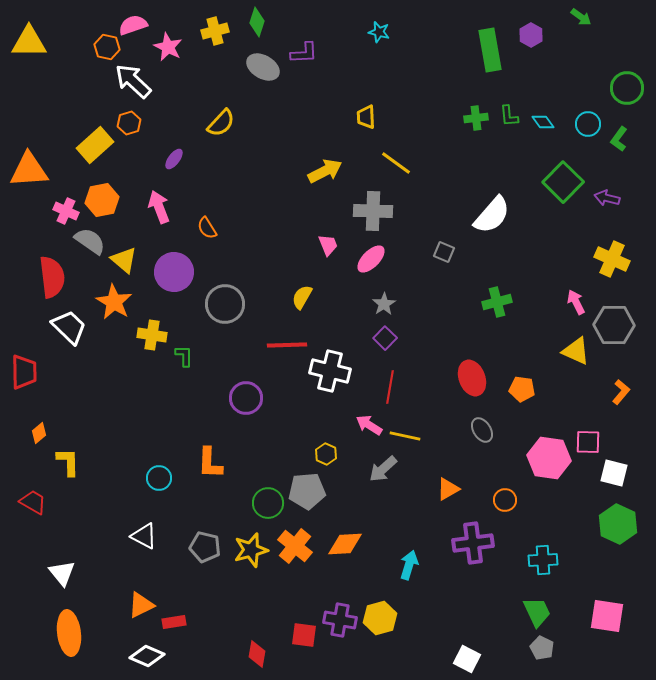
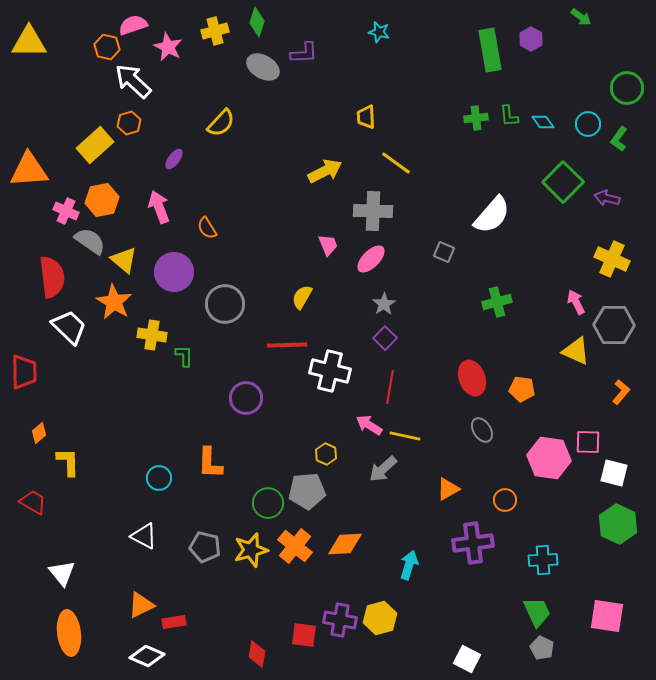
purple hexagon at (531, 35): moved 4 px down
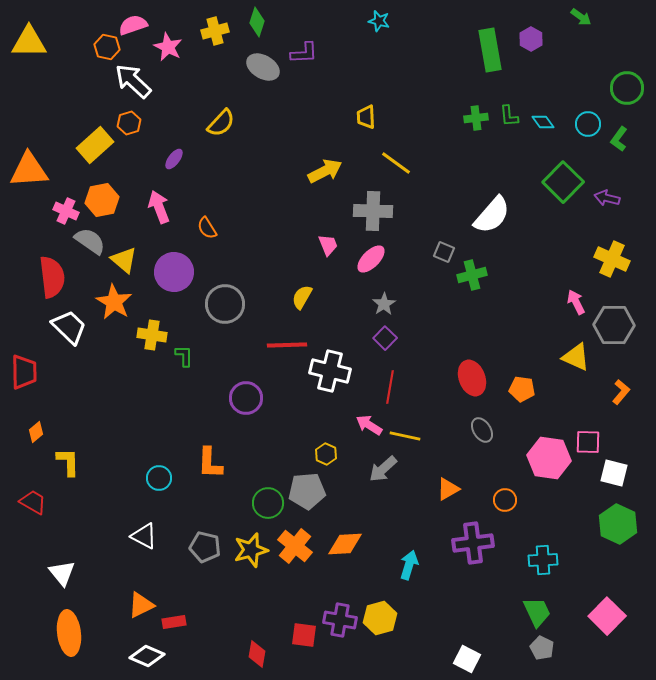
cyan star at (379, 32): moved 11 px up
green cross at (497, 302): moved 25 px left, 27 px up
yellow triangle at (576, 351): moved 6 px down
orange diamond at (39, 433): moved 3 px left, 1 px up
pink square at (607, 616): rotated 36 degrees clockwise
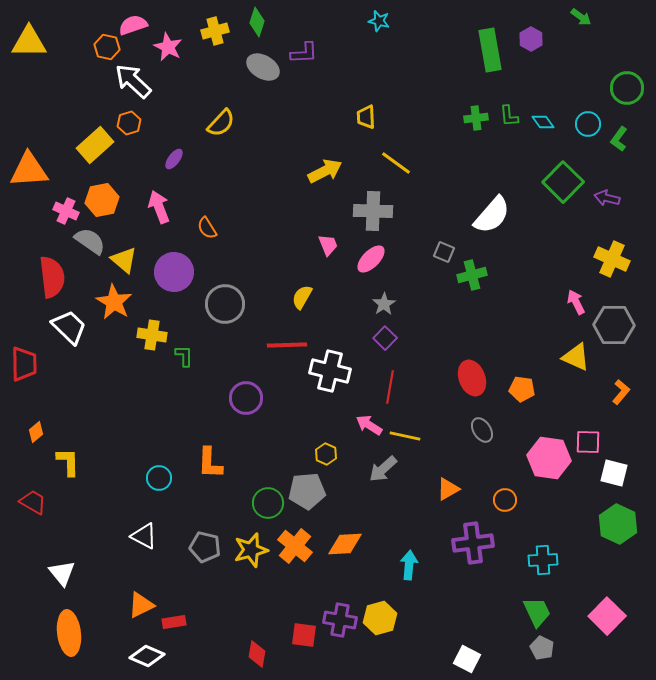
red trapezoid at (24, 372): moved 8 px up
cyan arrow at (409, 565): rotated 12 degrees counterclockwise
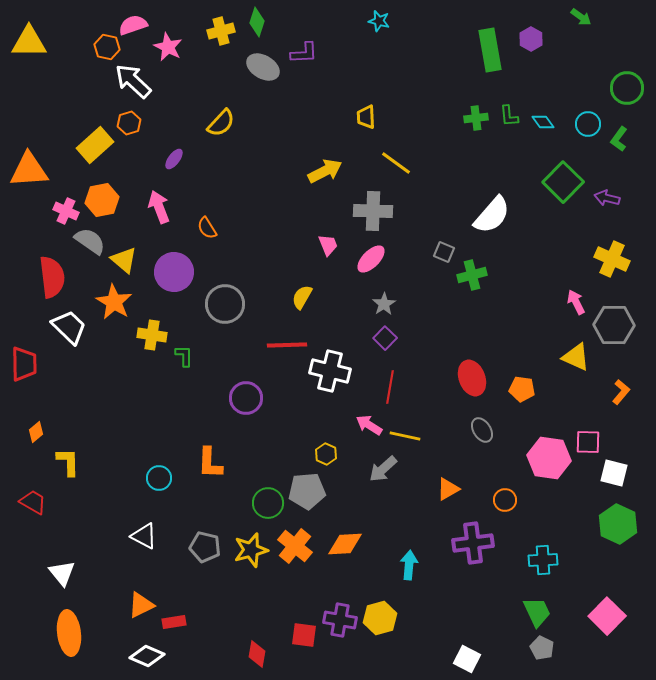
yellow cross at (215, 31): moved 6 px right
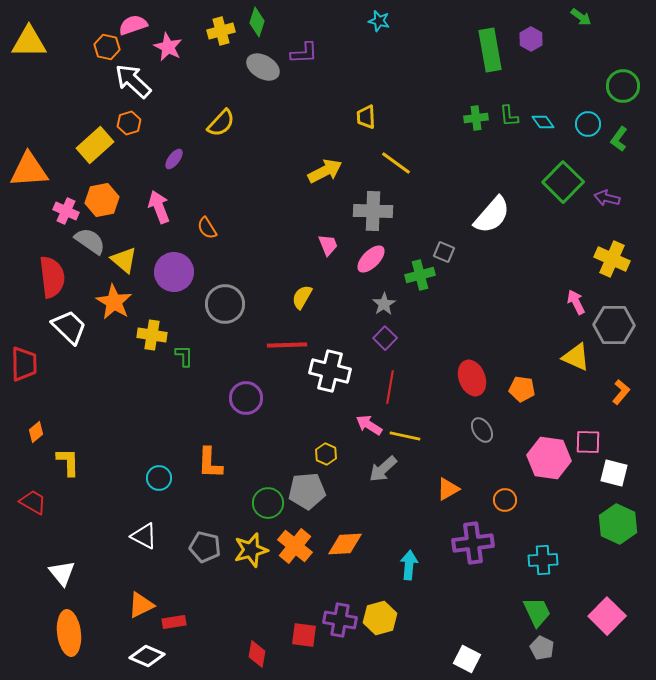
green circle at (627, 88): moved 4 px left, 2 px up
green cross at (472, 275): moved 52 px left
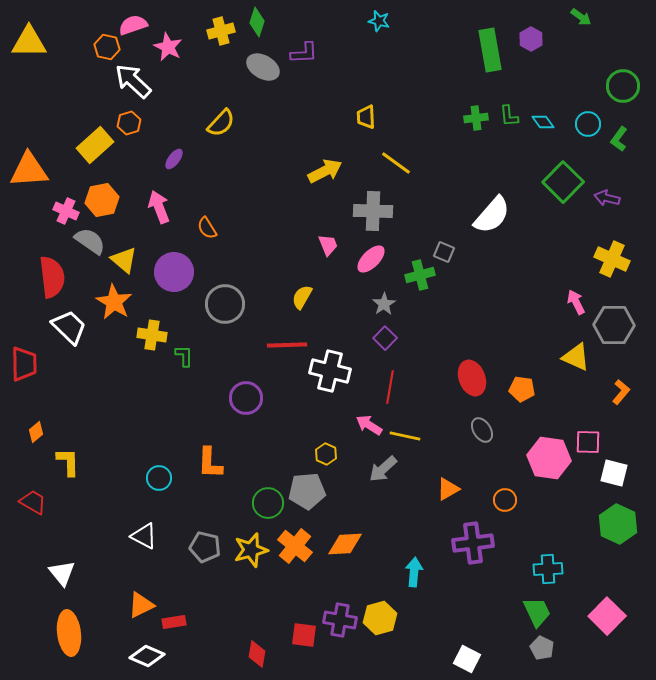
cyan cross at (543, 560): moved 5 px right, 9 px down
cyan arrow at (409, 565): moved 5 px right, 7 px down
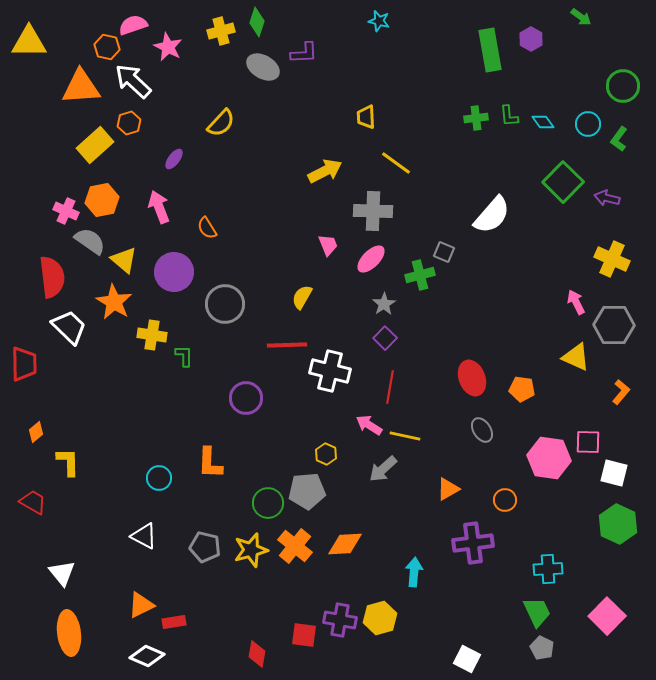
orange triangle at (29, 170): moved 52 px right, 83 px up
